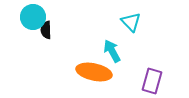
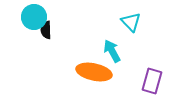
cyan circle: moved 1 px right
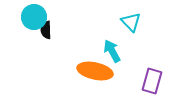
orange ellipse: moved 1 px right, 1 px up
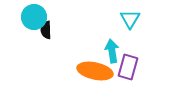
cyan triangle: moved 1 px left, 3 px up; rotated 15 degrees clockwise
cyan arrow: rotated 20 degrees clockwise
purple rectangle: moved 24 px left, 14 px up
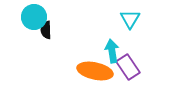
purple rectangle: rotated 50 degrees counterclockwise
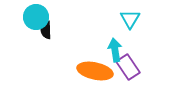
cyan circle: moved 2 px right
cyan arrow: moved 3 px right, 1 px up
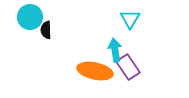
cyan circle: moved 6 px left
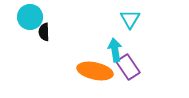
black semicircle: moved 2 px left, 2 px down
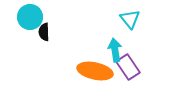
cyan triangle: rotated 10 degrees counterclockwise
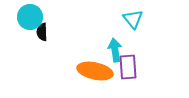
cyan triangle: moved 3 px right
black semicircle: moved 2 px left
purple rectangle: rotated 30 degrees clockwise
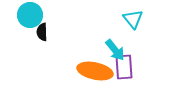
cyan circle: moved 2 px up
cyan arrow: rotated 150 degrees clockwise
purple rectangle: moved 4 px left
